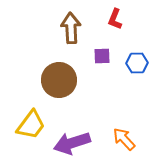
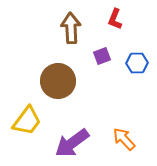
purple square: rotated 18 degrees counterclockwise
brown circle: moved 1 px left, 1 px down
yellow trapezoid: moved 4 px left, 4 px up
purple arrow: rotated 18 degrees counterclockwise
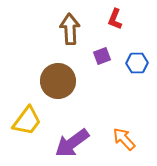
brown arrow: moved 1 px left, 1 px down
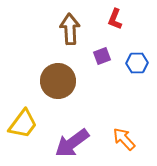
yellow trapezoid: moved 4 px left, 3 px down
